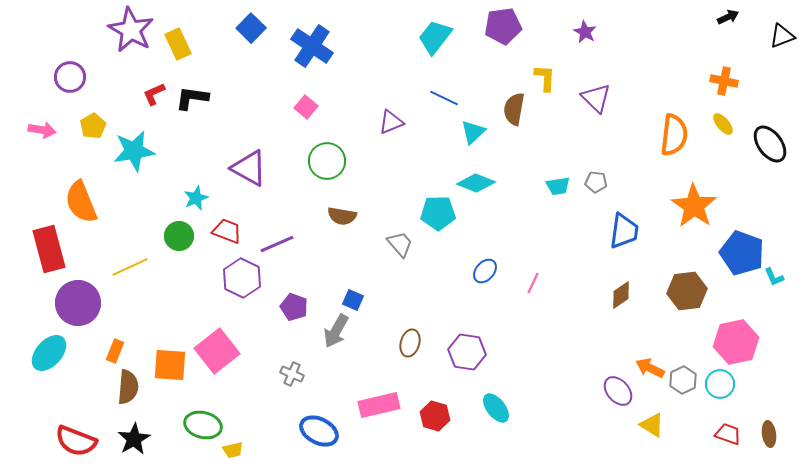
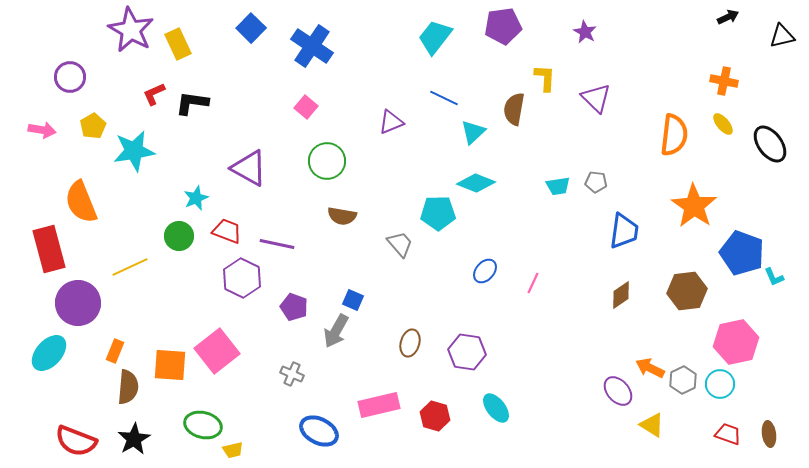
black triangle at (782, 36): rotated 8 degrees clockwise
black L-shape at (192, 98): moved 5 px down
purple line at (277, 244): rotated 36 degrees clockwise
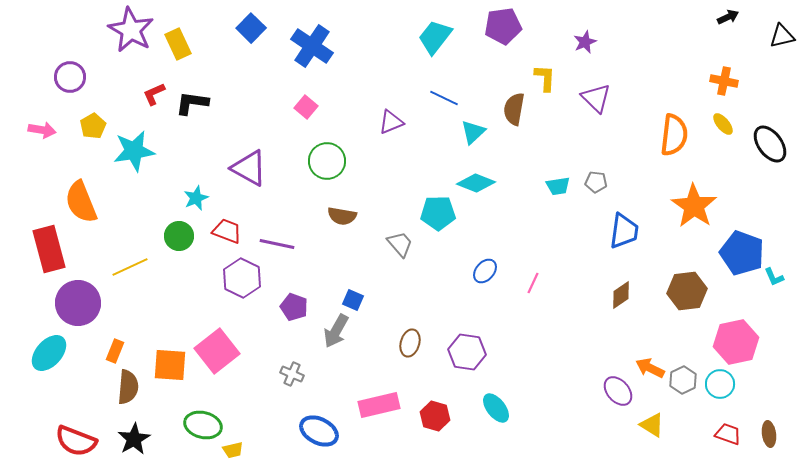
purple star at (585, 32): moved 10 px down; rotated 20 degrees clockwise
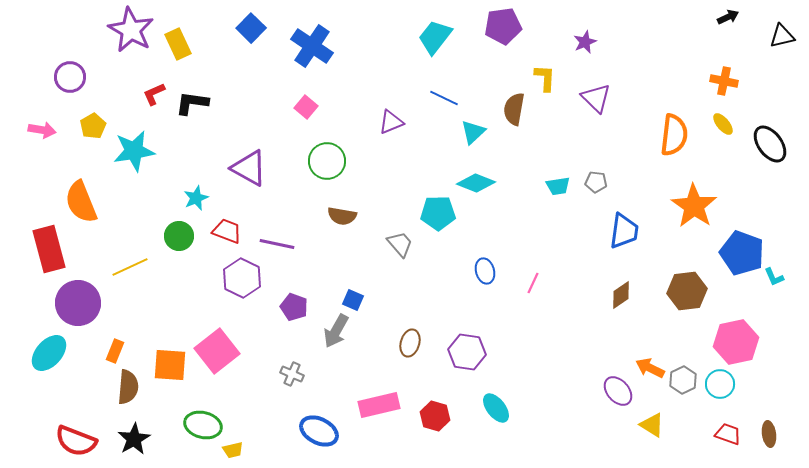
blue ellipse at (485, 271): rotated 55 degrees counterclockwise
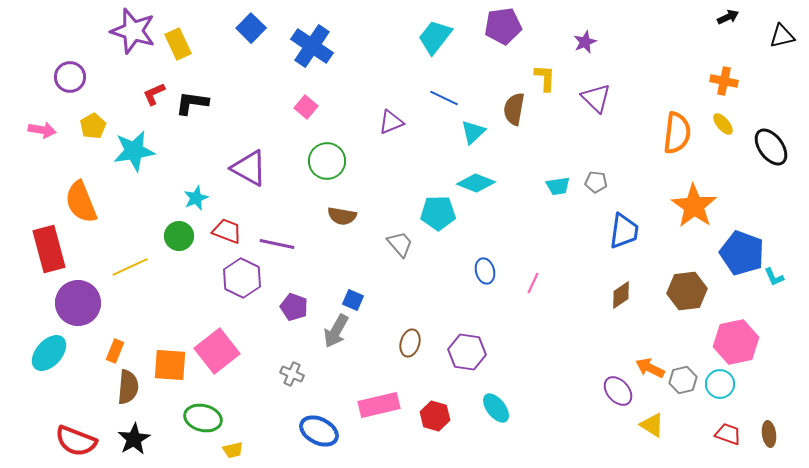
purple star at (131, 30): moved 2 px right, 1 px down; rotated 12 degrees counterclockwise
orange semicircle at (674, 135): moved 3 px right, 2 px up
black ellipse at (770, 144): moved 1 px right, 3 px down
gray hexagon at (683, 380): rotated 12 degrees clockwise
green ellipse at (203, 425): moved 7 px up
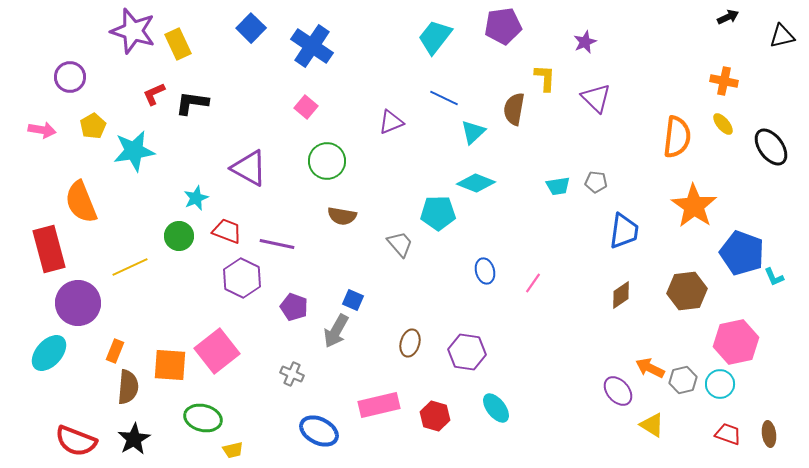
orange semicircle at (677, 133): moved 4 px down
pink line at (533, 283): rotated 10 degrees clockwise
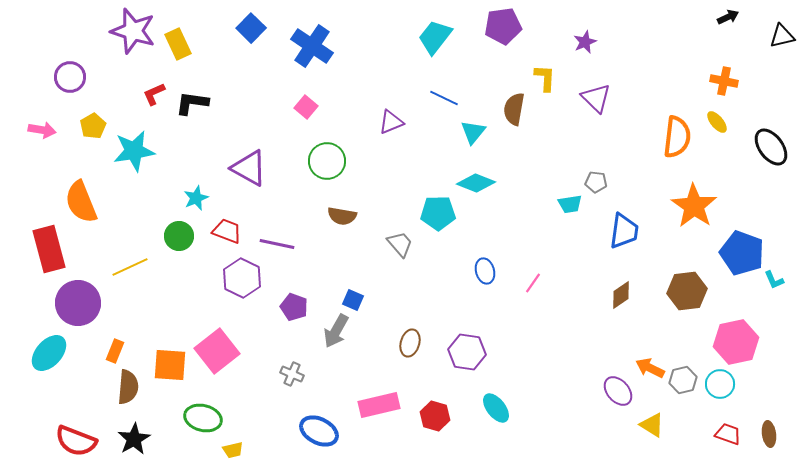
yellow ellipse at (723, 124): moved 6 px left, 2 px up
cyan triangle at (473, 132): rotated 8 degrees counterclockwise
cyan trapezoid at (558, 186): moved 12 px right, 18 px down
cyan L-shape at (774, 277): moved 3 px down
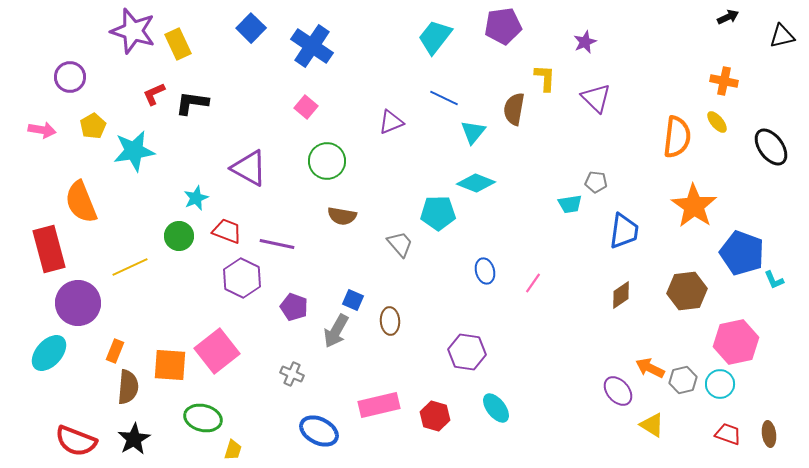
brown ellipse at (410, 343): moved 20 px left, 22 px up; rotated 20 degrees counterclockwise
yellow trapezoid at (233, 450): rotated 60 degrees counterclockwise
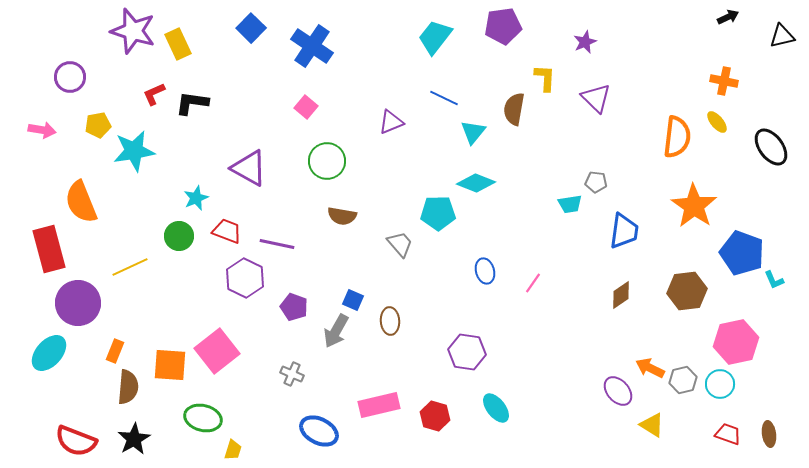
yellow pentagon at (93, 126): moved 5 px right, 1 px up; rotated 20 degrees clockwise
purple hexagon at (242, 278): moved 3 px right
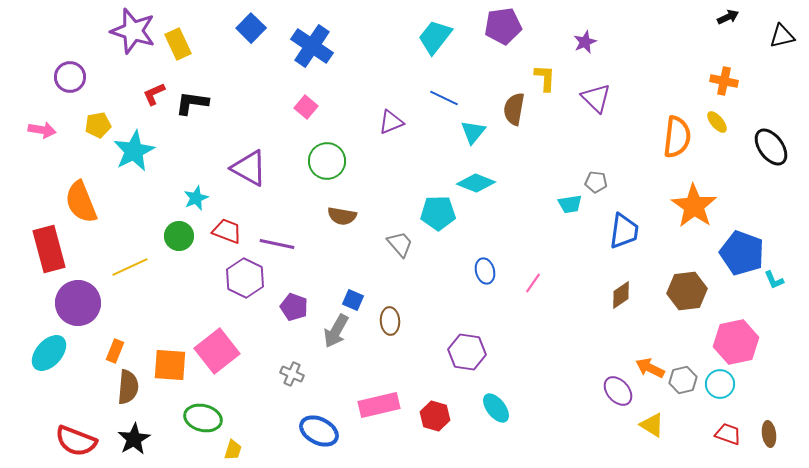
cyan star at (134, 151): rotated 18 degrees counterclockwise
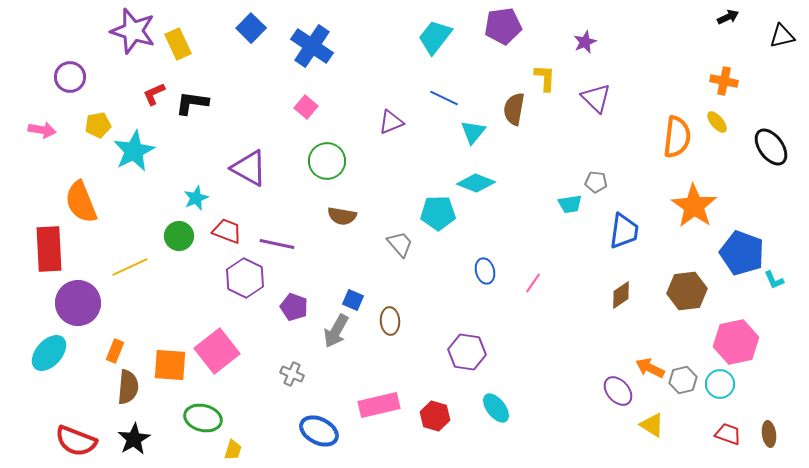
red rectangle at (49, 249): rotated 12 degrees clockwise
